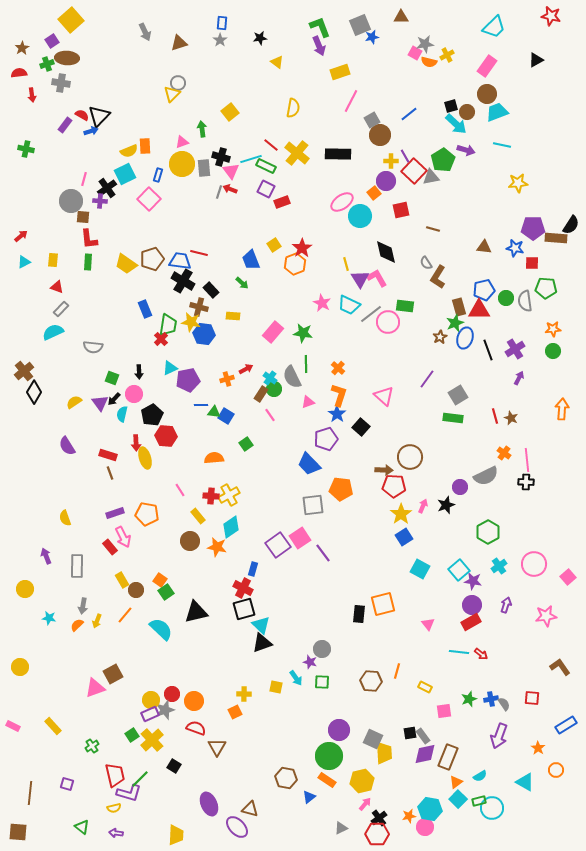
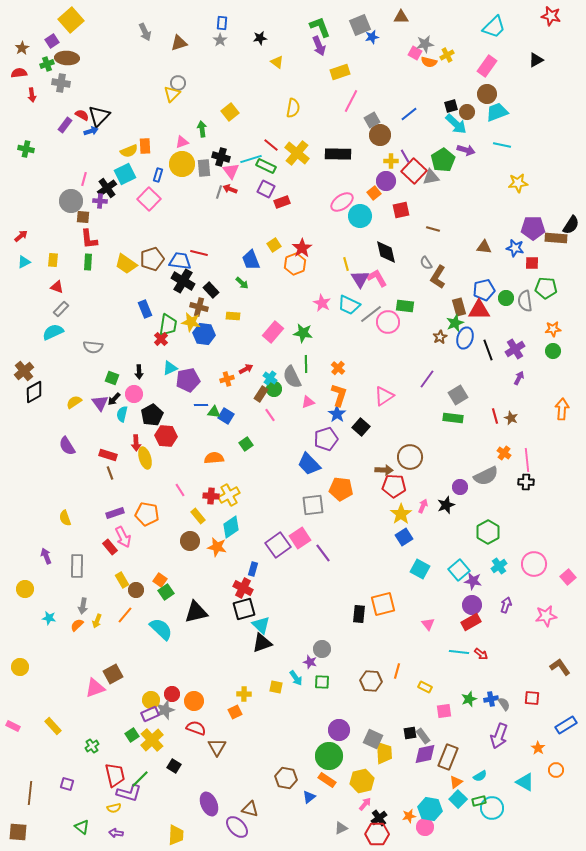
black diamond at (34, 392): rotated 30 degrees clockwise
pink triangle at (384, 396): rotated 45 degrees clockwise
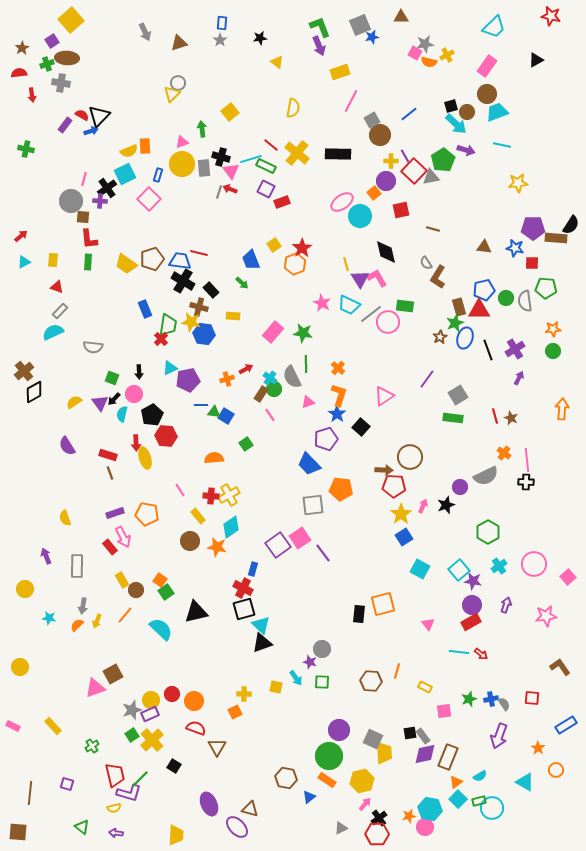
gray rectangle at (61, 309): moved 1 px left, 2 px down
gray star at (165, 710): moved 33 px left
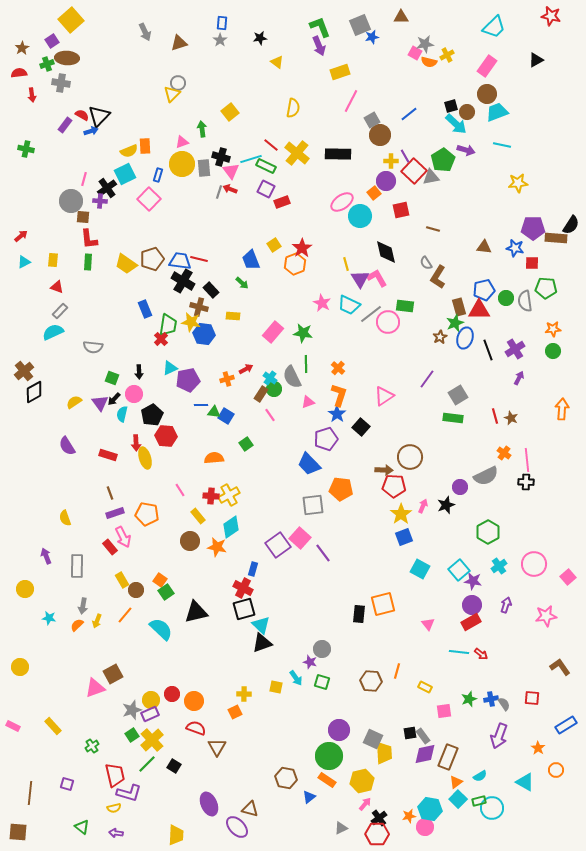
red line at (199, 253): moved 6 px down
brown line at (110, 473): moved 20 px down
blue square at (404, 537): rotated 12 degrees clockwise
pink square at (300, 538): rotated 15 degrees counterclockwise
green square at (322, 682): rotated 14 degrees clockwise
green line at (140, 779): moved 7 px right, 15 px up
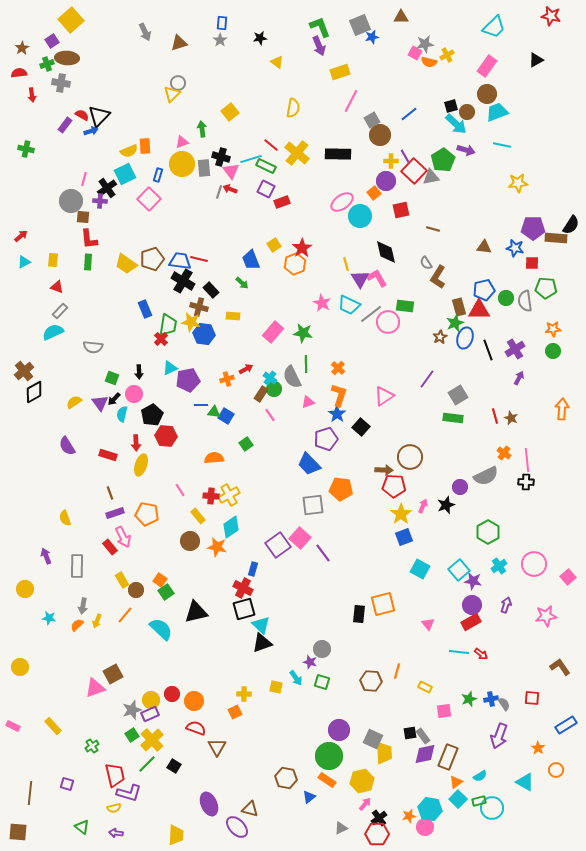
yellow ellipse at (145, 458): moved 4 px left, 7 px down; rotated 35 degrees clockwise
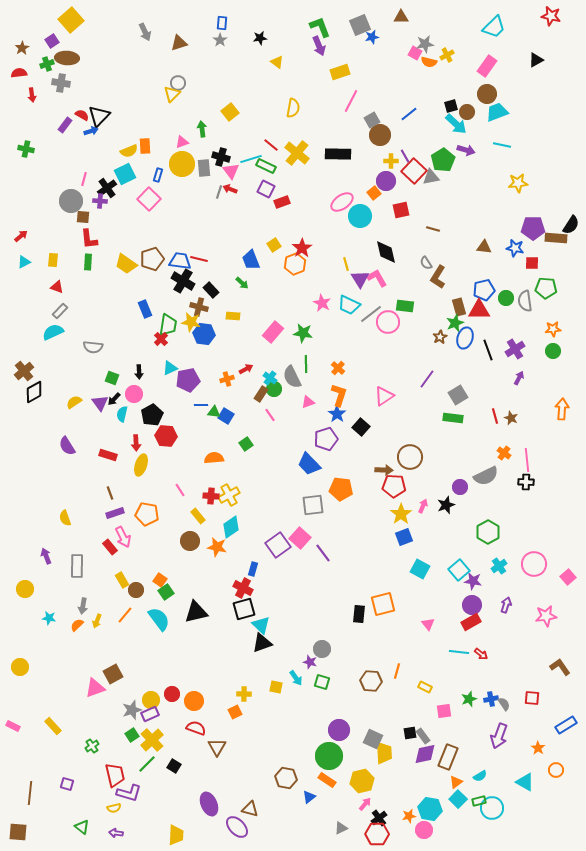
cyan semicircle at (161, 629): moved 2 px left, 10 px up; rotated 10 degrees clockwise
pink circle at (425, 827): moved 1 px left, 3 px down
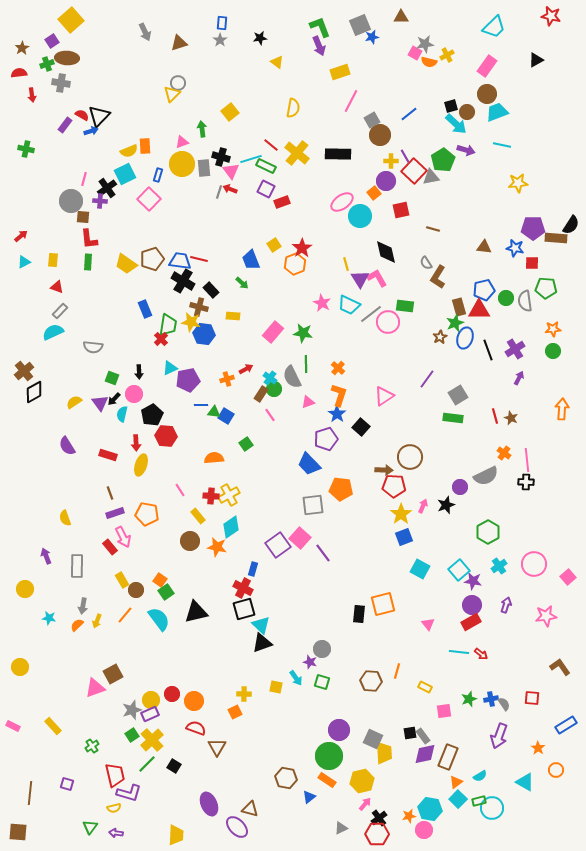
green triangle at (82, 827): moved 8 px right; rotated 28 degrees clockwise
